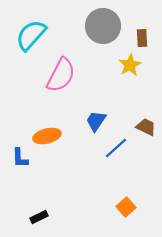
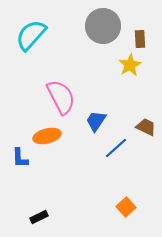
brown rectangle: moved 2 px left, 1 px down
pink semicircle: moved 22 px down; rotated 54 degrees counterclockwise
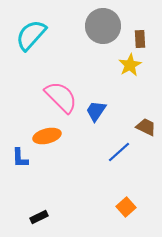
pink semicircle: rotated 18 degrees counterclockwise
blue trapezoid: moved 10 px up
blue line: moved 3 px right, 4 px down
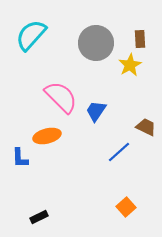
gray circle: moved 7 px left, 17 px down
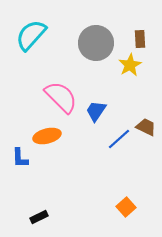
blue line: moved 13 px up
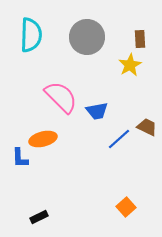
cyan semicircle: rotated 140 degrees clockwise
gray circle: moved 9 px left, 6 px up
blue trapezoid: moved 1 px right; rotated 135 degrees counterclockwise
brown trapezoid: moved 1 px right
orange ellipse: moved 4 px left, 3 px down
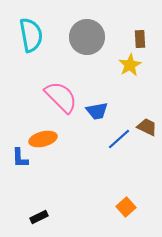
cyan semicircle: rotated 12 degrees counterclockwise
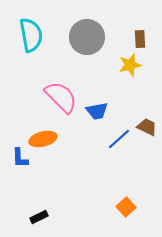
yellow star: rotated 15 degrees clockwise
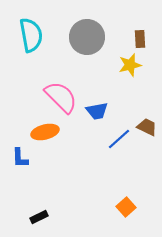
orange ellipse: moved 2 px right, 7 px up
